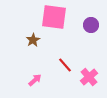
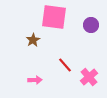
pink arrow: rotated 40 degrees clockwise
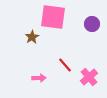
pink square: moved 1 px left
purple circle: moved 1 px right, 1 px up
brown star: moved 1 px left, 3 px up
pink arrow: moved 4 px right, 2 px up
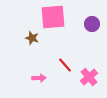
pink square: rotated 12 degrees counterclockwise
brown star: moved 1 px down; rotated 24 degrees counterclockwise
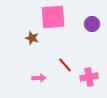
pink cross: rotated 30 degrees clockwise
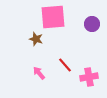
brown star: moved 4 px right, 1 px down
pink arrow: moved 5 px up; rotated 128 degrees counterclockwise
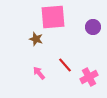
purple circle: moved 1 px right, 3 px down
pink cross: rotated 18 degrees counterclockwise
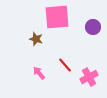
pink square: moved 4 px right
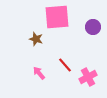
pink cross: moved 1 px left
